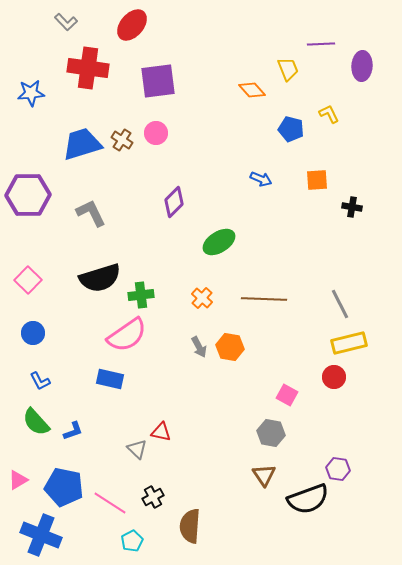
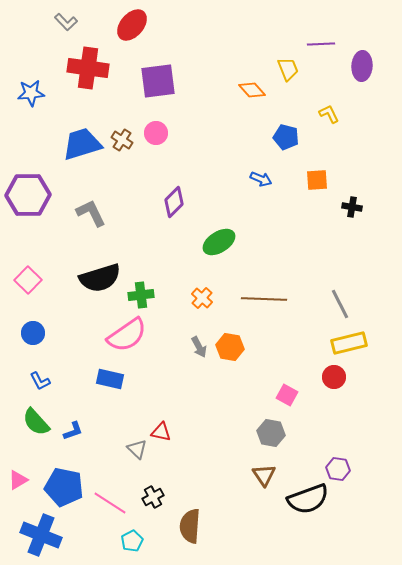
blue pentagon at (291, 129): moved 5 px left, 8 px down
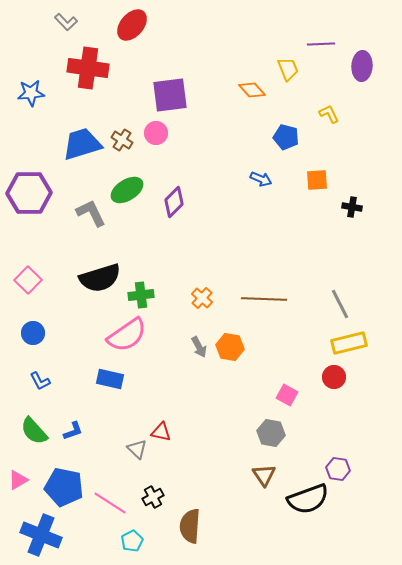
purple square at (158, 81): moved 12 px right, 14 px down
purple hexagon at (28, 195): moved 1 px right, 2 px up
green ellipse at (219, 242): moved 92 px left, 52 px up
green semicircle at (36, 422): moved 2 px left, 9 px down
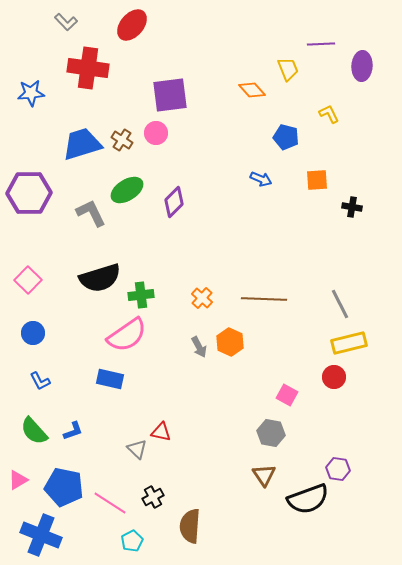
orange hexagon at (230, 347): moved 5 px up; rotated 16 degrees clockwise
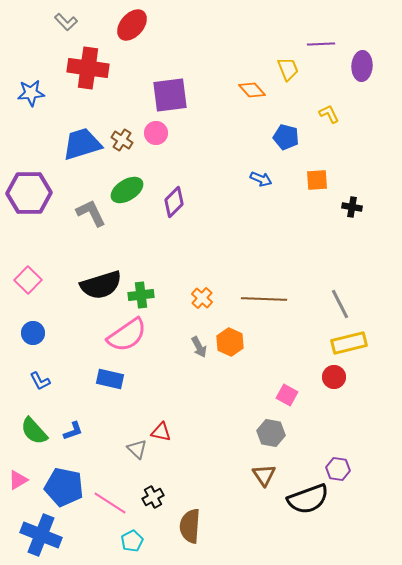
black semicircle at (100, 278): moved 1 px right, 7 px down
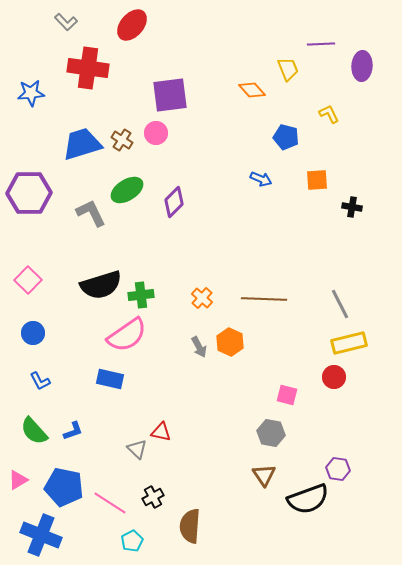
pink square at (287, 395): rotated 15 degrees counterclockwise
